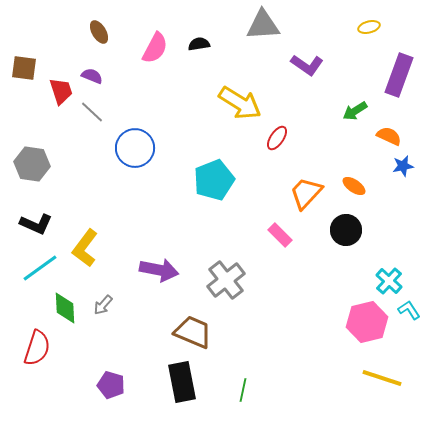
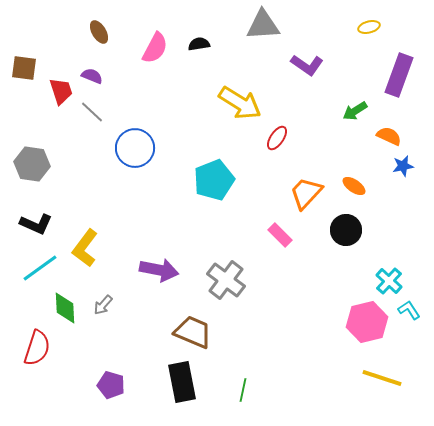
gray cross: rotated 15 degrees counterclockwise
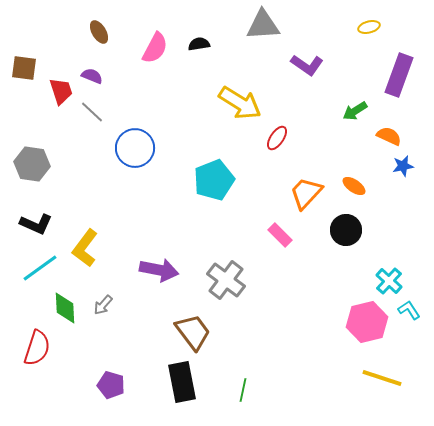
brown trapezoid: rotated 30 degrees clockwise
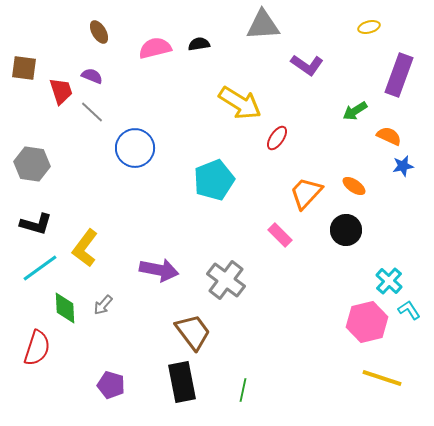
pink semicircle: rotated 132 degrees counterclockwise
black L-shape: rotated 8 degrees counterclockwise
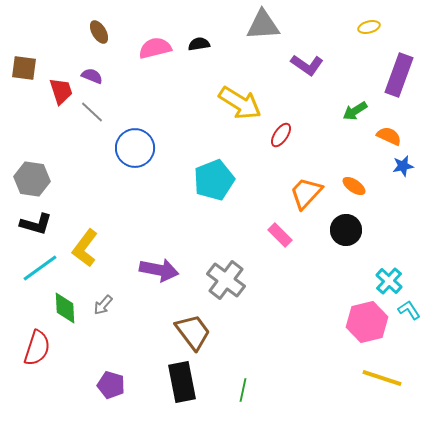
red ellipse: moved 4 px right, 3 px up
gray hexagon: moved 15 px down
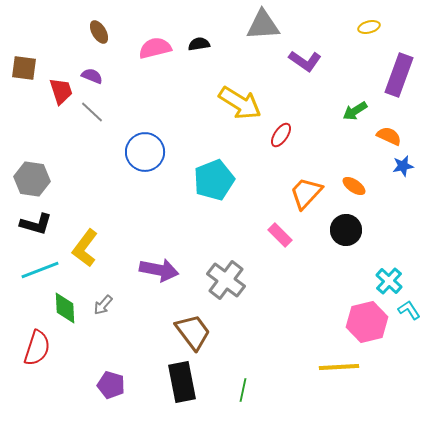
purple L-shape: moved 2 px left, 4 px up
blue circle: moved 10 px right, 4 px down
cyan line: moved 2 px down; rotated 15 degrees clockwise
yellow line: moved 43 px left, 11 px up; rotated 21 degrees counterclockwise
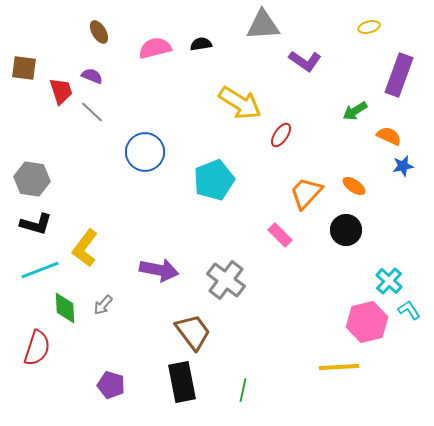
black semicircle: moved 2 px right
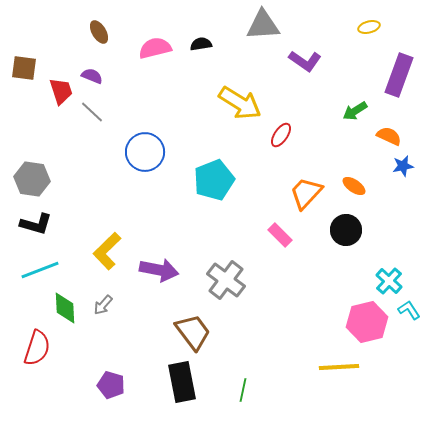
yellow L-shape: moved 22 px right, 3 px down; rotated 9 degrees clockwise
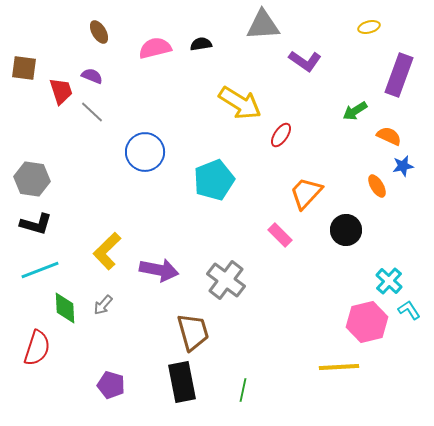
orange ellipse: moved 23 px right; rotated 25 degrees clockwise
brown trapezoid: rotated 21 degrees clockwise
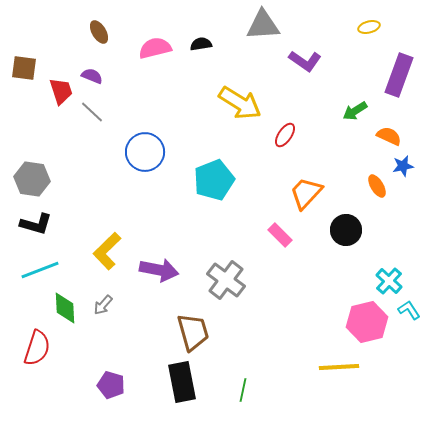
red ellipse: moved 4 px right
